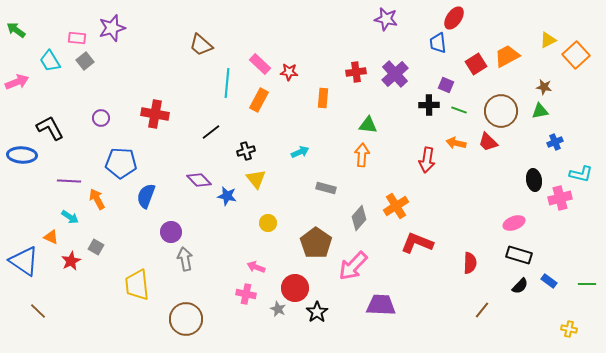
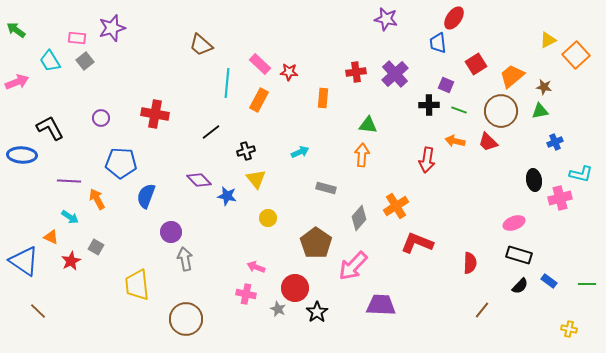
orange trapezoid at (507, 56): moved 5 px right, 20 px down; rotated 12 degrees counterclockwise
orange arrow at (456, 143): moved 1 px left, 2 px up
yellow circle at (268, 223): moved 5 px up
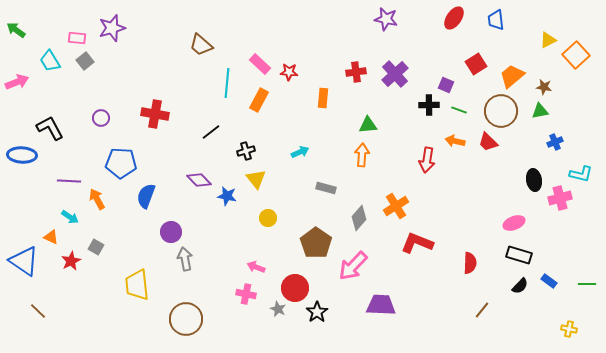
blue trapezoid at (438, 43): moved 58 px right, 23 px up
green triangle at (368, 125): rotated 12 degrees counterclockwise
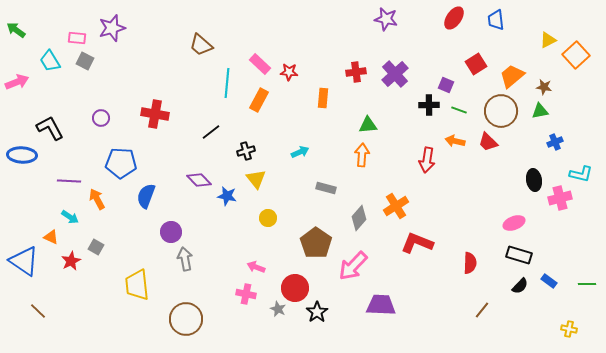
gray square at (85, 61): rotated 24 degrees counterclockwise
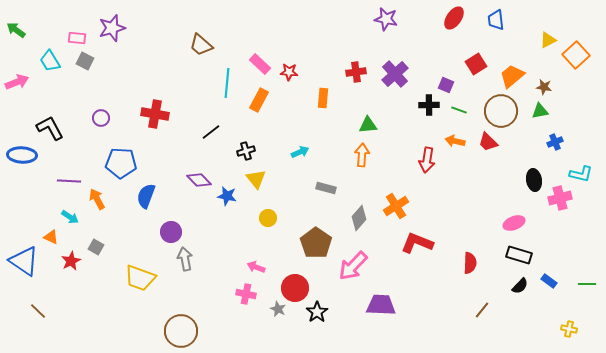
yellow trapezoid at (137, 285): moved 3 px right, 7 px up; rotated 64 degrees counterclockwise
brown circle at (186, 319): moved 5 px left, 12 px down
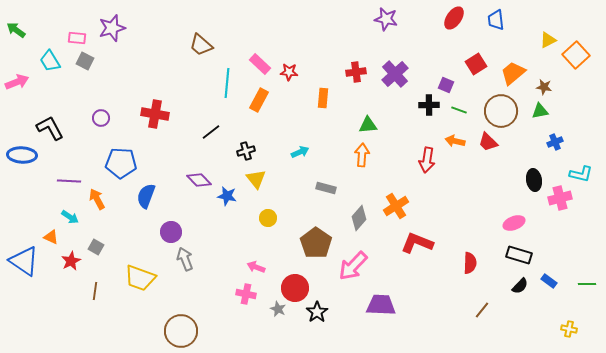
orange trapezoid at (512, 76): moved 1 px right, 3 px up
gray arrow at (185, 259): rotated 10 degrees counterclockwise
brown line at (38, 311): moved 57 px right, 20 px up; rotated 54 degrees clockwise
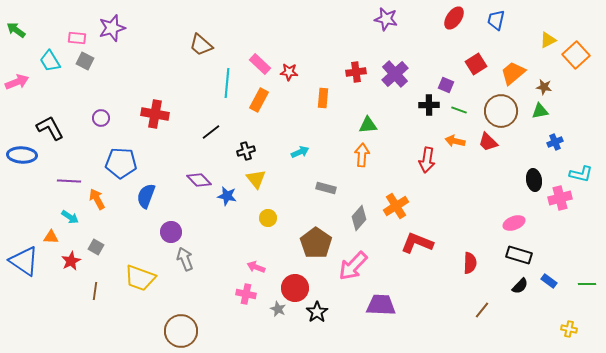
blue trapezoid at (496, 20): rotated 20 degrees clockwise
orange triangle at (51, 237): rotated 21 degrees counterclockwise
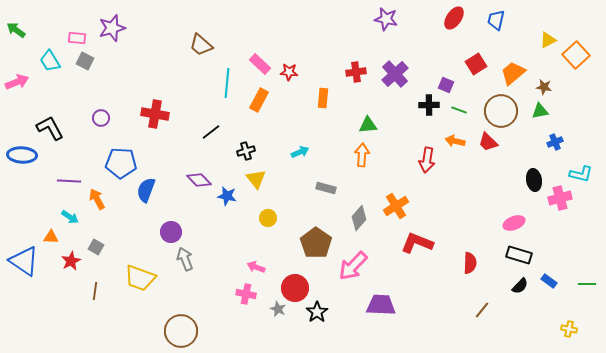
blue semicircle at (146, 196): moved 6 px up
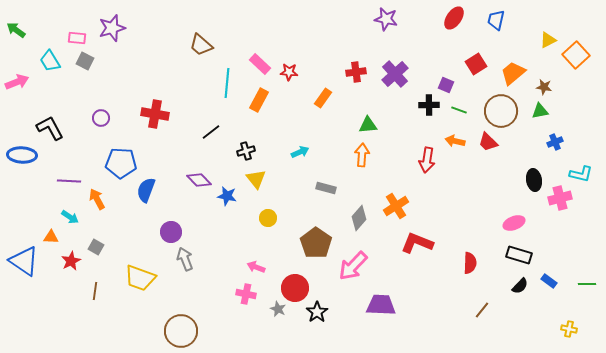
orange rectangle at (323, 98): rotated 30 degrees clockwise
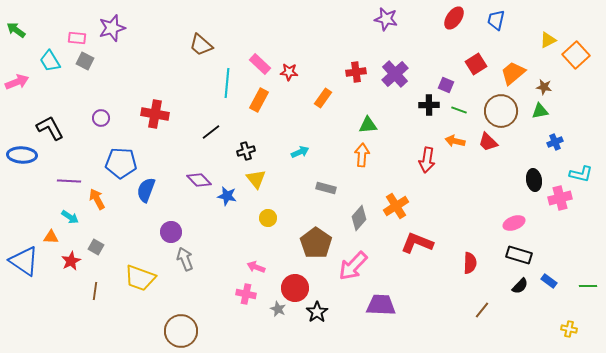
green line at (587, 284): moved 1 px right, 2 px down
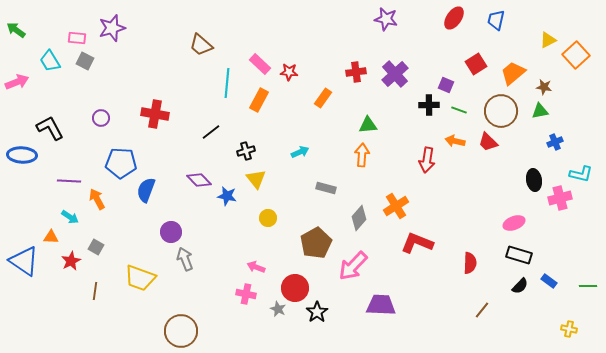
brown pentagon at (316, 243): rotated 8 degrees clockwise
